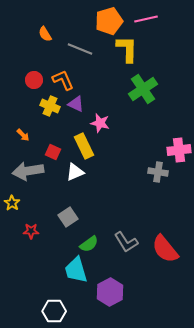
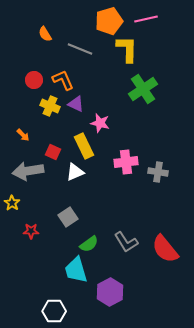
pink cross: moved 53 px left, 12 px down
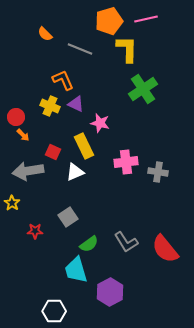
orange semicircle: rotated 14 degrees counterclockwise
red circle: moved 18 px left, 37 px down
red star: moved 4 px right
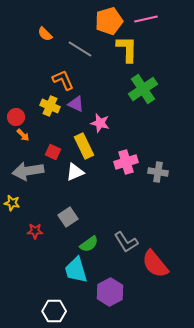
gray line: rotated 10 degrees clockwise
pink cross: rotated 10 degrees counterclockwise
yellow star: rotated 21 degrees counterclockwise
red semicircle: moved 10 px left, 15 px down
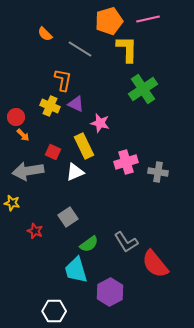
pink line: moved 2 px right
orange L-shape: rotated 35 degrees clockwise
red star: rotated 21 degrees clockwise
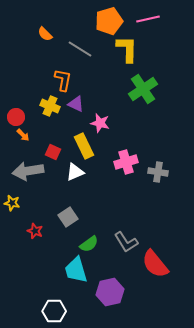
purple hexagon: rotated 16 degrees clockwise
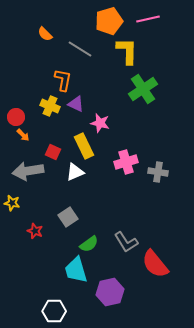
yellow L-shape: moved 2 px down
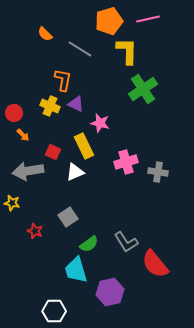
red circle: moved 2 px left, 4 px up
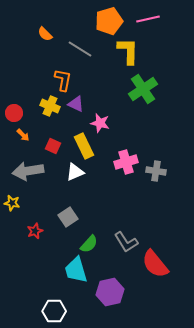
yellow L-shape: moved 1 px right
red square: moved 6 px up
gray cross: moved 2 px left, 1 px up
red star: rotated 28 degrees clockwise
green semicircle: rotated 12 degrees counterclockwise
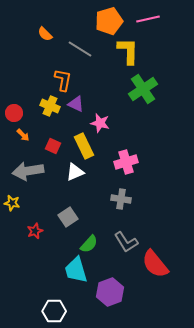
gray cross: moved 35 px left, 28 px down
purple hexagon: rotated 8 degrees counterclockwise
